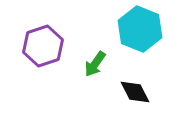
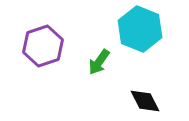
green arrow: moved 4 px right, 2 px up
black diamond: moved 10 px right, 9 px down
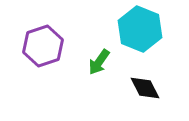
black diamond: moved 13 px up
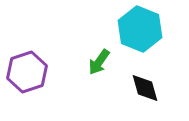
purple hexagon: moved 16 px left, 26 px down
black diamond: rotated 12 degrees clockwise
